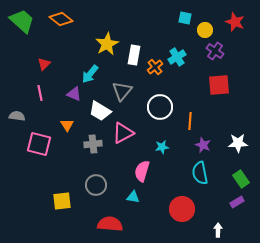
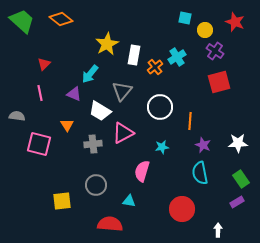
red square: moved 3 px up; rotated 10 degrees counterclockwise
cyan triangle: moved 4 px left, 4 px down
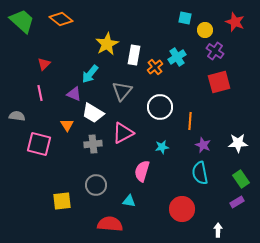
white trapezoid: moved 7 px left, 2 px down
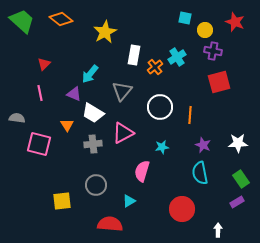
yellow star: moved 2 px left, 12 px up
purple cross: moved 2 px left; rotated 24 degrees counterclockwise
gray semicircle: moved 2 px down
orange line: moved 6 px up
cyan triangle: rotated 40 degrees counterclockwise
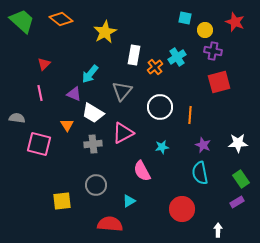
pink semicircle: rotated 45 degrees counterclockwise
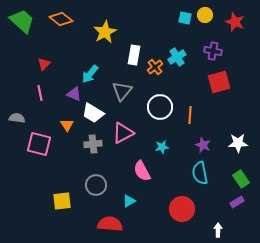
yellow circle: moved 15 px up
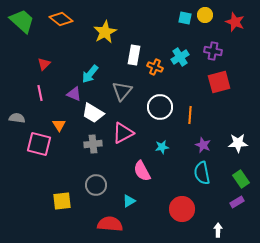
cyan cross: moved 3 px right
orange cross: rotated 28 degrees counterclockwise
orange triangle: moved 8 px left
cyan semicircle: moved 2 px right
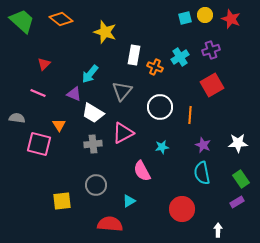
cyan square: rotated 24 degrees counterclockwise
red star: moved 4 px left, 3 px up
yellow star: rotated 25 degrees counterclockwise
purple cross: moved 2 px left, 1 px up; rotated 30 degrees counterclockwise
red square: moved 7 px left, 3 px down; rotated 15 degrees counterclockwise
pink line: moved 2 px left; rotated 56 degrees counterclockwise
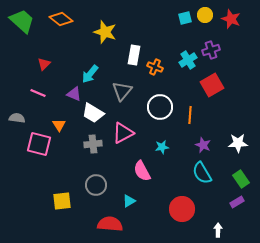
cyan cross: moved 8 px right, 3 px down
cyan semicircle: rotated 20 degrees counterclockwise
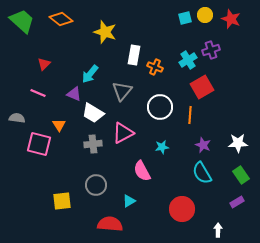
red square: moved 10 px left, 2 px down
green rectangle: moved 4 px up
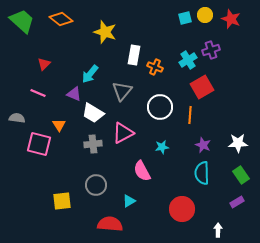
cyan semicircle: rotated 30 degrees clockwise
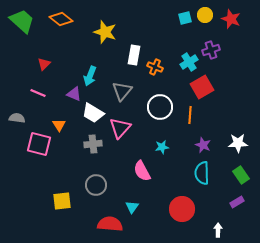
cyan cross: moved 1 px right, 2 px down
cyan arrow: moved 2 px down; rotated 18 degrees counterclockwise
pink triangle: moved 3 px left, 5 px up; rotated 20 degrees counterclockwise
cyan triangle: moved 3 px right, 6 px down; rotated 24 degrees counterclockwise
